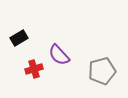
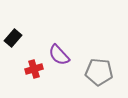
black rectangle: moved 6 px left; rotated 18 degrees counterclockwise
gray pentagon: moved 3 px left, 1 px down; rotated 20 degrees clockwise
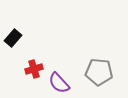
purple semicircle: moved 28 px down
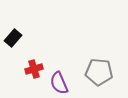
purple semicircle: rotated 20 degrees clockwise
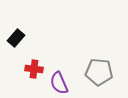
black rectangle: moved 3 px right
red cross: rotated 24 degrees clockwise
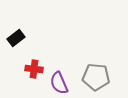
black rectangle: rotated 12 degrees clockwise
gray pentagon: moved 3 px left, 5 px down
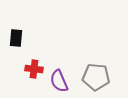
black rectangle: rotated 48 degrees counterclockwise
purple semicircle: moved 2 px up
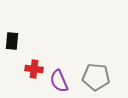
black rectangle: moved 4 px left, 3 px down
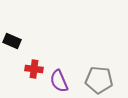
black rectangle: rotated 72 degrees counterclockwise
gray pentagon: moved 3 px right, 3 px down
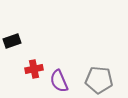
black rectangle: rotated 42 degrees counterclockwise
red cross: rotated 18 degrees counterclockwise
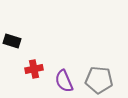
black rectangle: rotated 36 degrees clockwise
purple semicircle: moved 5 px right
